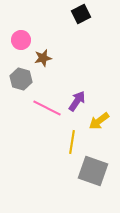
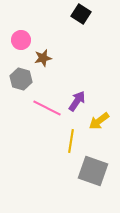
black square: rotated 30 degrees counterclockwise
yellow line: moved 1 px left, 1 px up
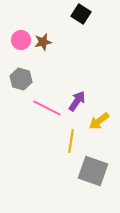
brown star: moved 16 px up
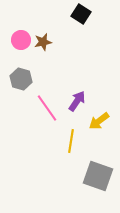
pink line: rotated 28 degrees clockwise
gray square: moved 5 px right, 5 px down
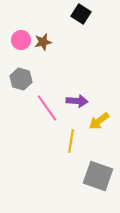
purple arrow: rotated 60 degrees clockwise
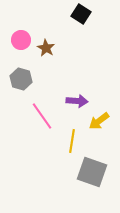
brown star: moved 3 px right, 6 px down; rotated 30 degrees counterclockwise
pink line: moved 5 px left, 8 px down
yellow line: moved 1 px right
gray square: moved 6 px left, 4 px up
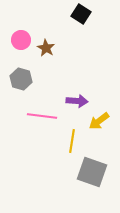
pink line: rotated 48 degrees counterclockwise
